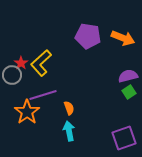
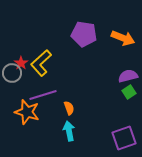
purple pentagon: moved 4 px left, 2 px up
gray circle: moved 2 px up
orange star: rotated 20 degrees counterclockwise
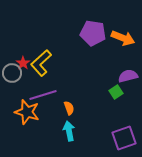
purple pentagon: moved 9 px right, 1 px up
red star: moved 2 px right
green square: moved 13 px left
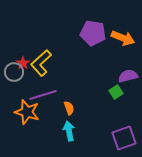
gray circle: moved 2 px right, 1 px up
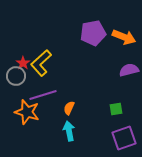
purple pentagon: rotated 20 degrees counterclockwise
orange arrow: moved 1 px right, 1 px up
gray circle: moved 2 px right, 4 px down
purple semicircle: moved 1 px right, 6 px up
green square: moved 17 px down; rotated 24 degrees clockwise
orange semicircle: rotated 136 degrees counterclockwise
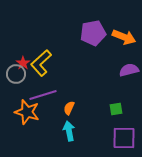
gray circle: moved 2 px up
purple square: rotated 20 degrees clockwise
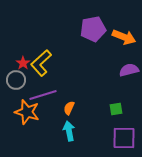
purple pentagon: moved 4 px up
gray circle: moved 6 px down
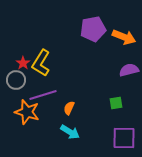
yellow L-shape: rotated 16 degrees counterclockwise
green square: moved 6 px up
cyan arrow: moved 1 px right, 1 px down; rotated 132 degrees clockwise
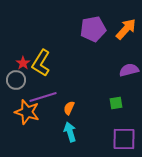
orange arrow: moved 2 px right, 8 px up; rotated 70 degrees counterclockwise
purple line: moved 2 px down
cyan arrow: rotated 138 degrees counterclockwise
purple square: moved 1 px down
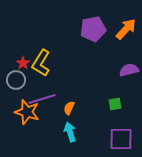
purple line: moved 1 px left, 2 px down
green square: moved 1 px left, 1 px down
purple square: moved 3 px left
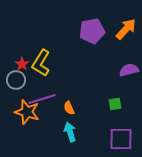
purple pentagon: moved 1 px left, 2 px down
red star: moved 1 px left, 1 px down
orange semicircle: rotated 48 degrees counterclockwise
